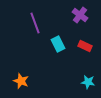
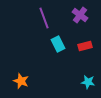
purple line: moved 9 px right, 5 px up
red rectangle: rotated 40 degrees counterclockwise
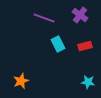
purple line: rotated 50 degrees counterclockwise
orange star: rotated 28 degrees clockwise
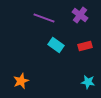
cyan rectangle: moved 2 px left, 1 px down; rotated 28 degrees counterclockwise
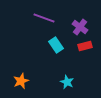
purple cross: moved 12 px down
cyan rectangle: rotated 21 degrees clockwise
cyan star: moved 21 px left; rotated 16 degrees clockwise
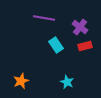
purple line: rotated 10 degrees counterclockwise
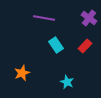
purple cross: moved 9 px right, 9 px up
red rectangle: rotated 32 degrees counterclockwise
orange star: moved 1 px right, 8 px up
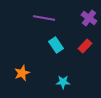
cyan star: moved 4 px left; rotated 24 degrees counterclockwise
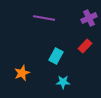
purple cross: rotated 28 degrees clockwise
cyan rectangle: moved 11 px down; rotated 63 degrees clockwise
